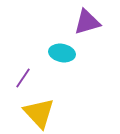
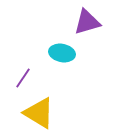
yellow triangle: rotated 16 degrees counterclockwise
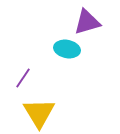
cyan ellipse: moved 5 px right, 4 px up
yellow triangle: rotated 28 degrees clockwise
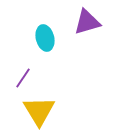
cyan ellipse: moved 22 px left, 11 px up; rotated 65 degrees clockwise
yellow triangle: moved 2 px up
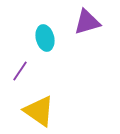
purple line: moved 3 px left, 7 px up
yellow triangle: rotated 24 degrees counterclockwise
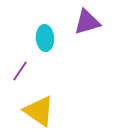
cyan ellipse: rotated 10 degrees clockwise
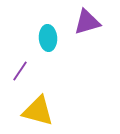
cyan ellipse: moved 3 px right
yellow triangle: moved 1 px left; rotated 20 degrees counterclockwise
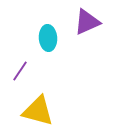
purple triangle: rotated 8 degrees counterclockwise
